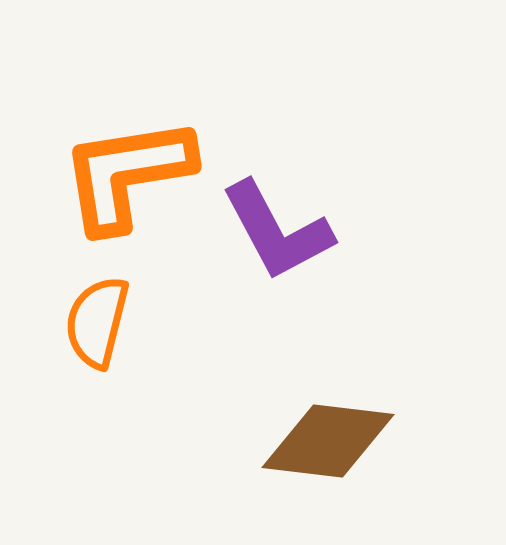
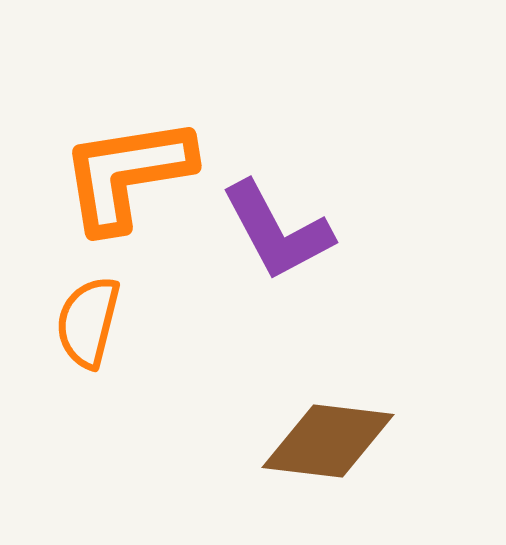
orange semicircle: moved 9 px left
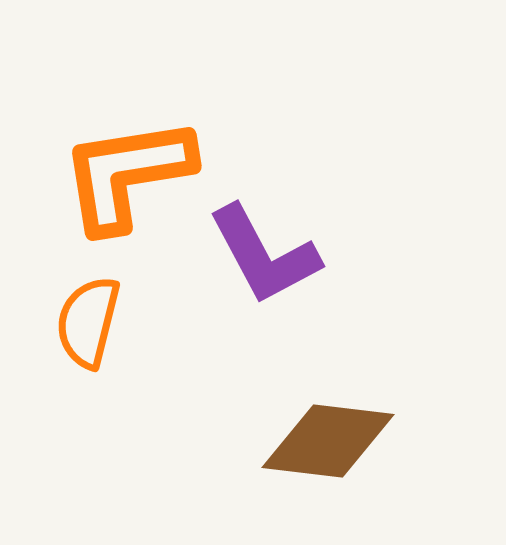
purple L-shape: moved 13 px left, 24 px down
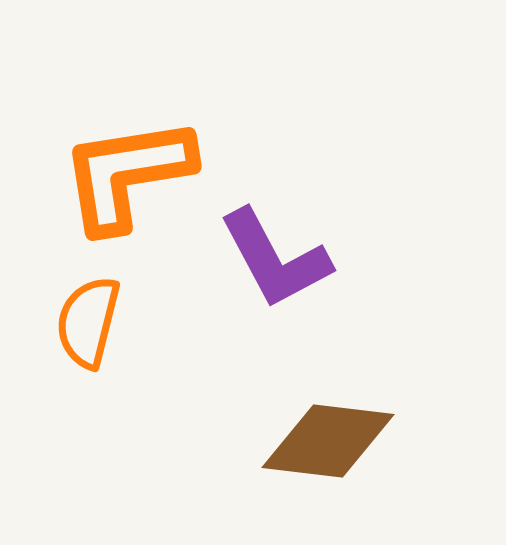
purple L-shape: moved 11 px right, 4 px down
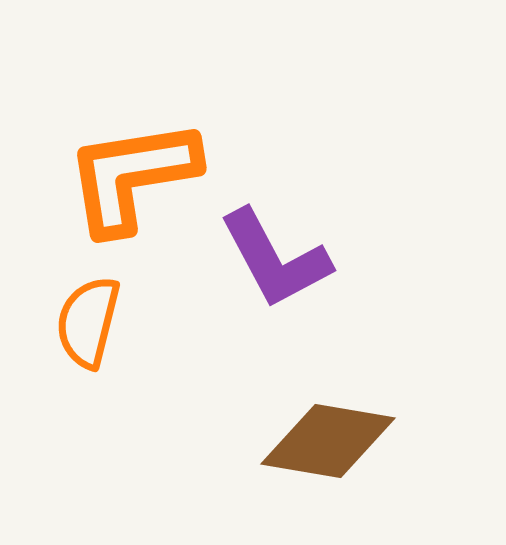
orange L-shape: moved 5 px right, 2 px down
brown diamond: rotated 3 degrees clockwise
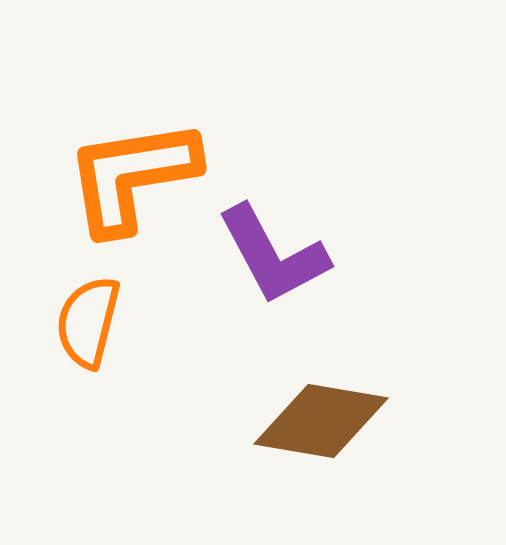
purple L-shape: moved 2 px left, 4 px up
brown diamond: moved 7 px left, 20 px up
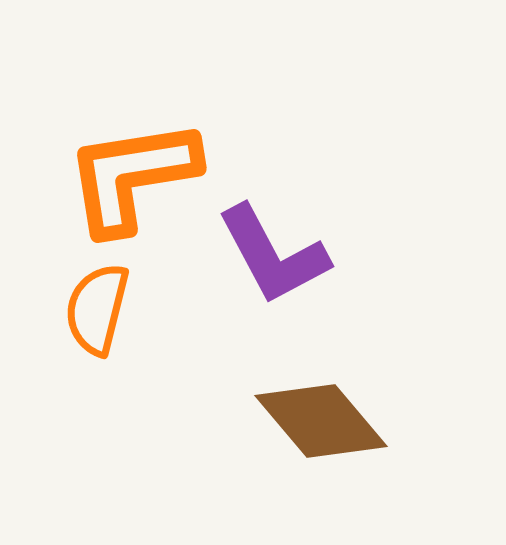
orange semicircle: moved 9 px right, 13 px up
brown diamond: rotated 40 degrees clockwise
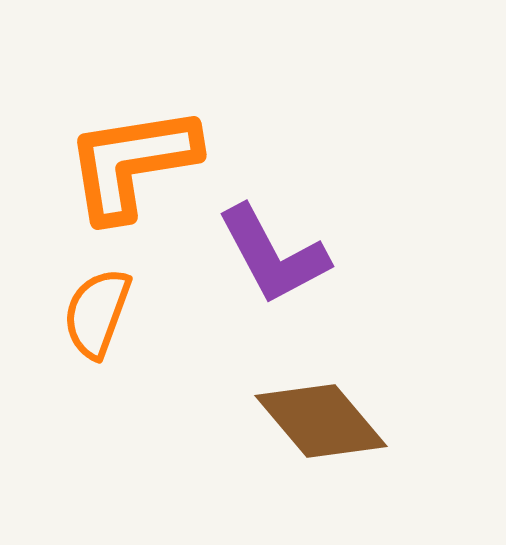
orange L-shape: moved 13 px up
orange semicircle: moved 4 px down; rotated 6 degrees clockwise
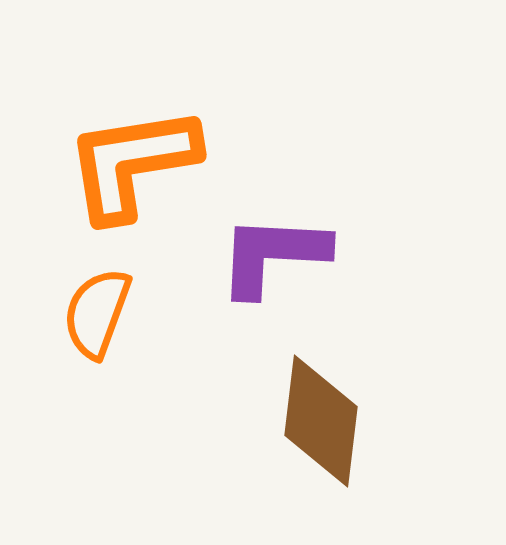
purple L-shape: rotated 121 degrees clockwise
brown diamond: rotated 47 degrees clockwise
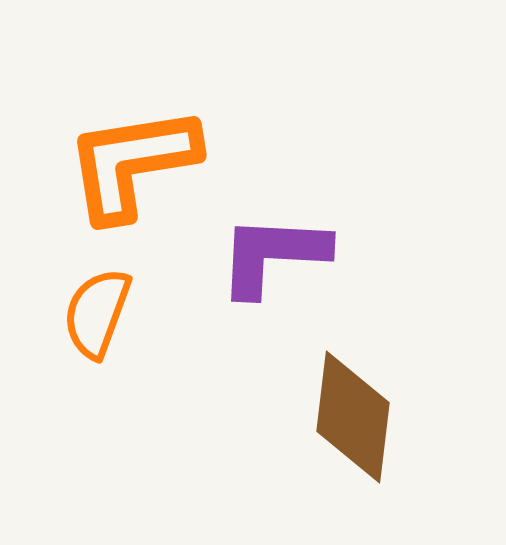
brown diamond: moved 32 px right, 4 px up
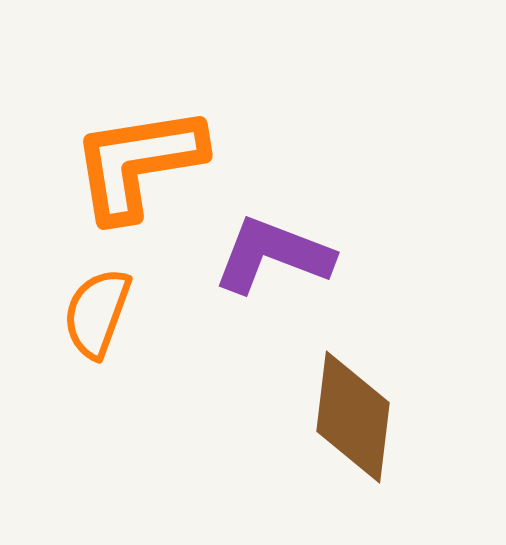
orange L-shape: moved 6 px right
purple L-shape: rotated 18 degrees clockwise
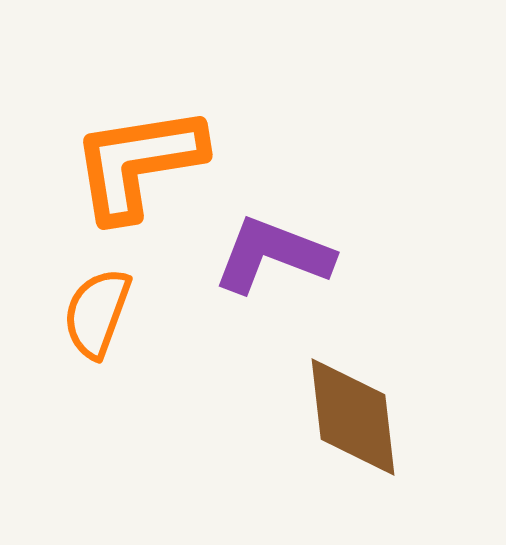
brown diamond: rotated 13 degrees counterclockwise
